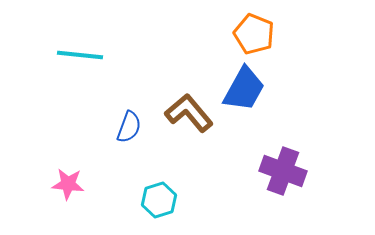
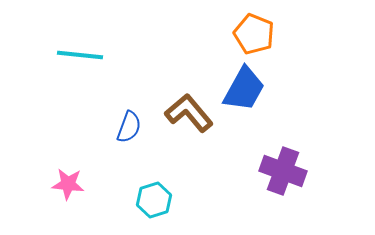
cyan hexagon: moved 5 px left
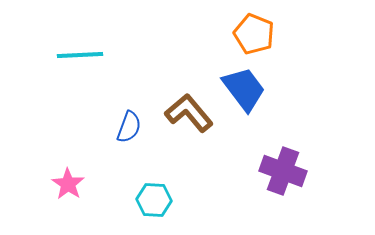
cyan line: rotated 9 degrees counterclockwise
blue trapezoid: rotated 66 degrees counterclockwise
pink star: rotated 28 degrees clockwise
cyan hexagon: rotated 20 degrees clockwise
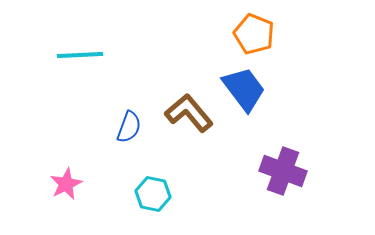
pink star: moved 2 px left; rotated 12 degrees clockwise
cyan hexagon: moved 1 px left, 6 px up; rotated 8 degrees clockwise
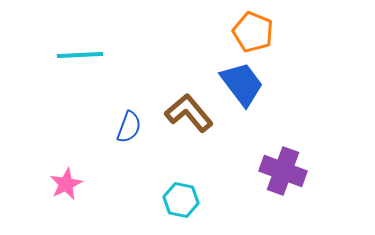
orange pentagon: moved 1 px left, 2 px up
blue trapezoid: moved 2 px left, 5 px up
cyan hexagon: moved 28 px right, 6 px down
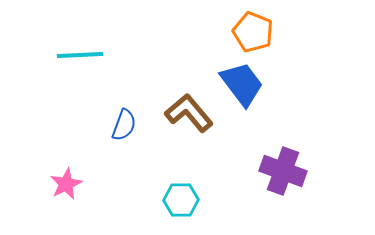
blue semicircle: moved 5 px left, 2 px up
cyan hexagon: rotated 12 degrees counterclockwise
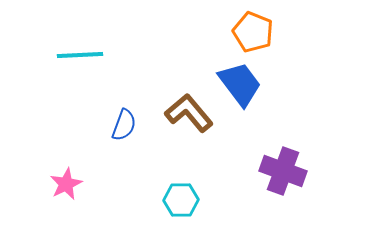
blue trapezoid: moved 2 px left
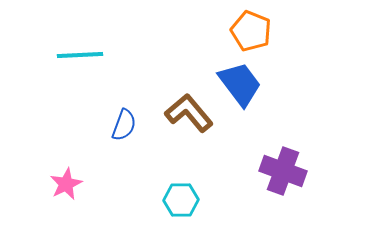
orange pentagon: moved 2 px left, 1 px up
